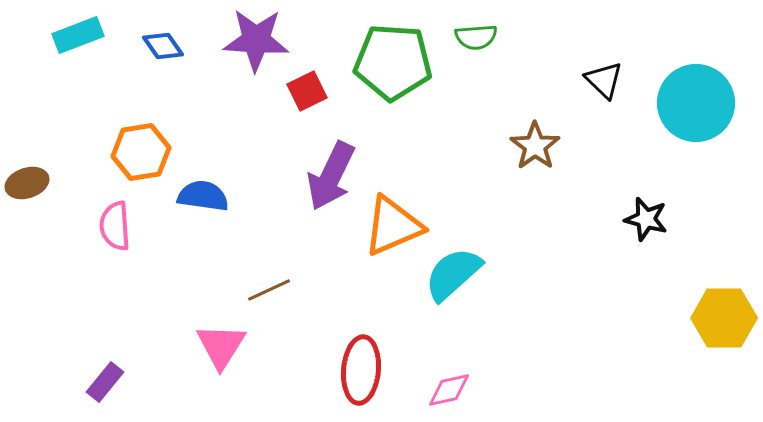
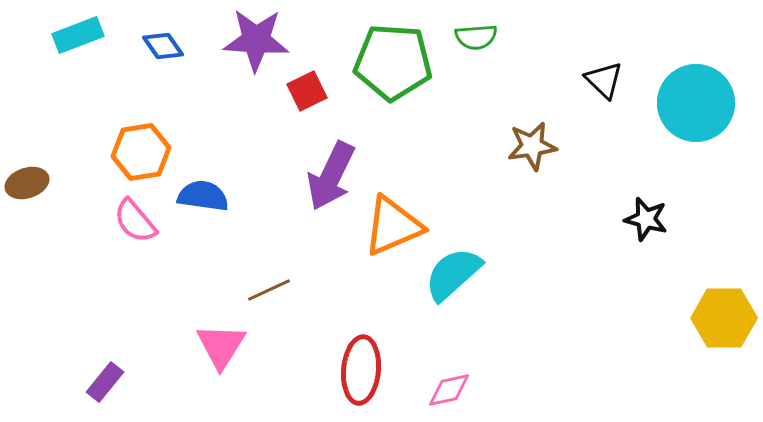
brown star: moved 3 px left; rotated 27 degrees clockwise
pink semicircle: moved 20 px right, 5 px up; rotated 36 degrees counterclockwise
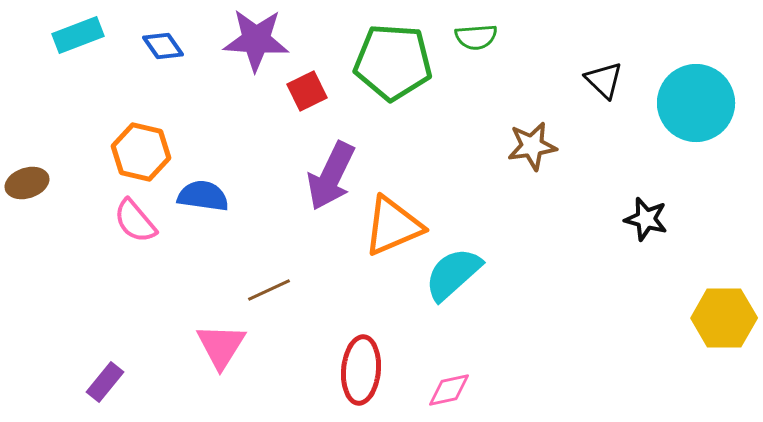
orange hexagon: rotated 22 degrees clockwise
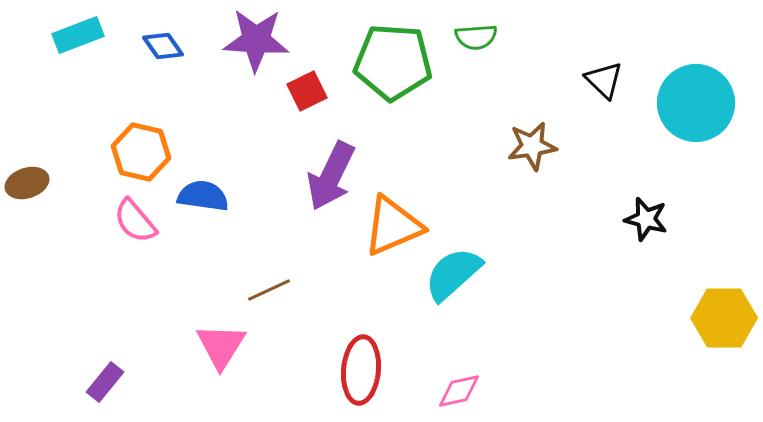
pink diamond: moved 10 px right, 1 px down
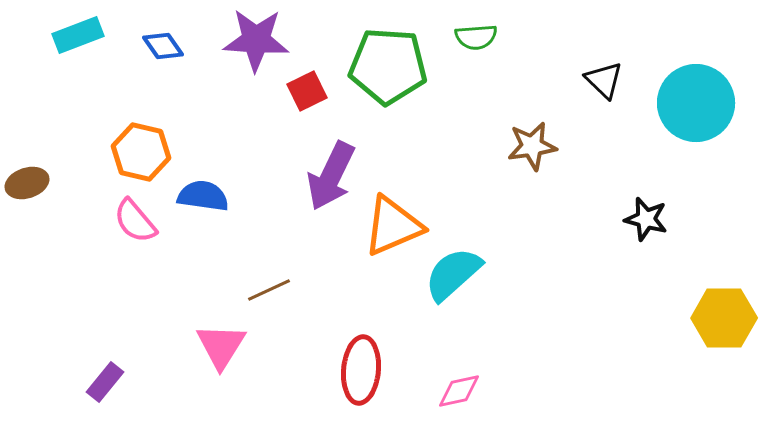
green pentagon: moved 5 px left, 4 px down
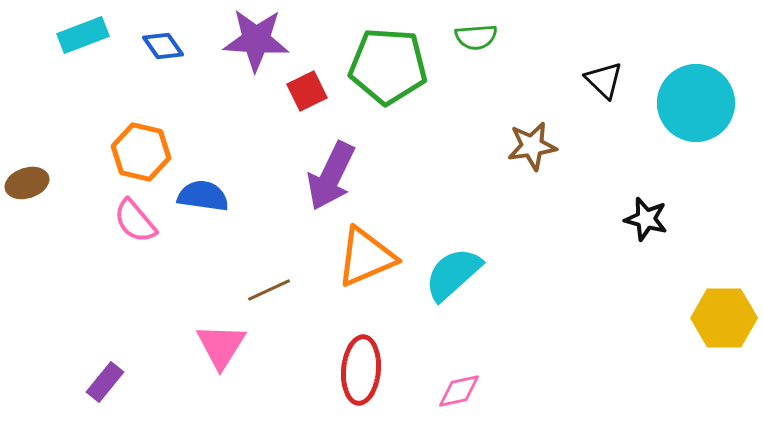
cyan rectangle: moved 5 px right
orange triangle: moved 27 px left, 31 px down
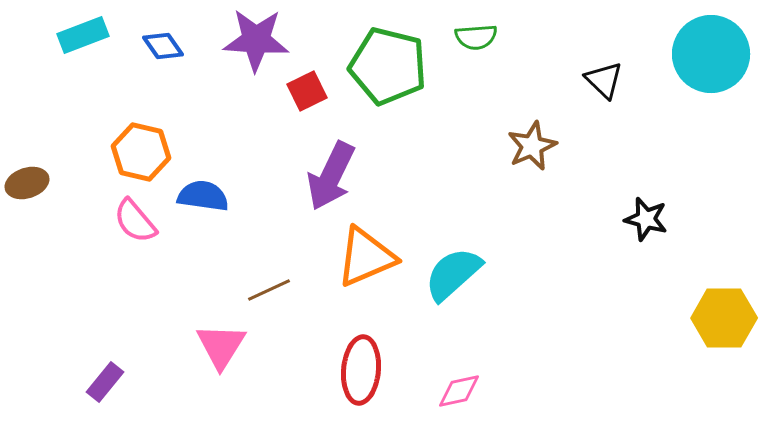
green pentagon: rotated 10 degrees clockwise
cyan circle: moved 15 px right, 49 px up
brown star: rotated 15 degrees counterclockwise
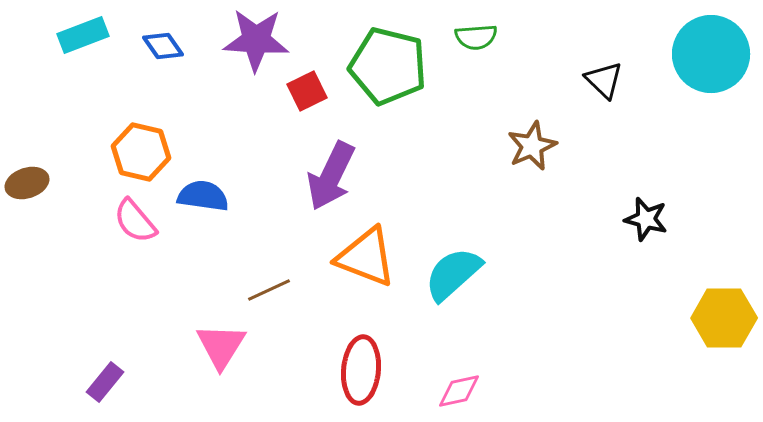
orange triangle: rotated 44 degrees clockwise
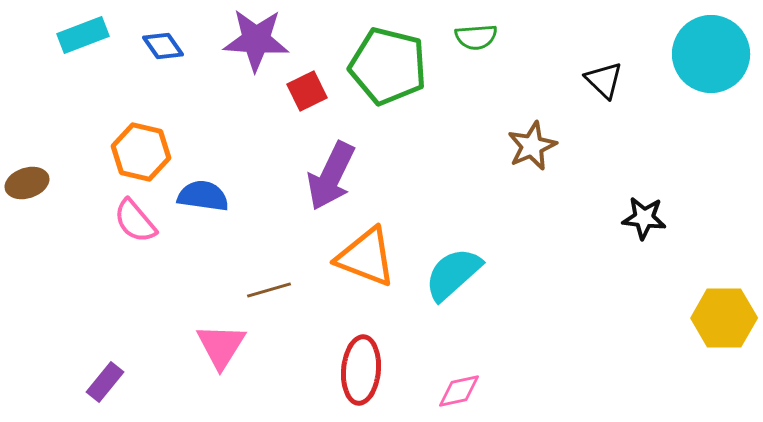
black star: moved 2 px left, 1 px up; rotated 9 degrees counterclockwise
brown line: rotated 9 degrees clockwise
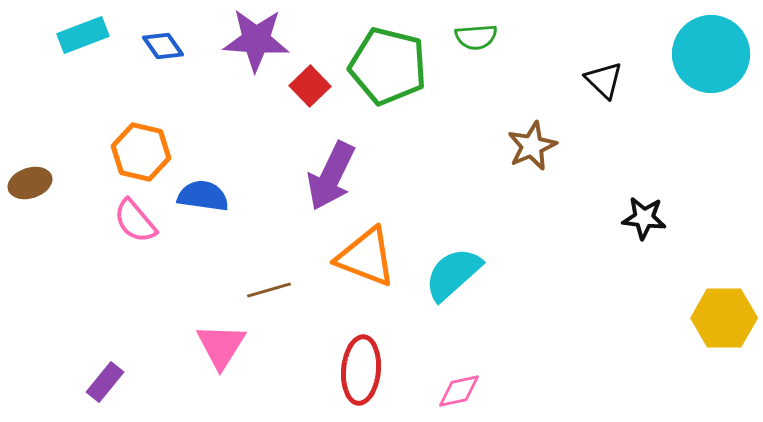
red square: moved 3 px right, 5 px up; rotated 18 degrees counterclockwise
brown ellipse: moved 3 px right
